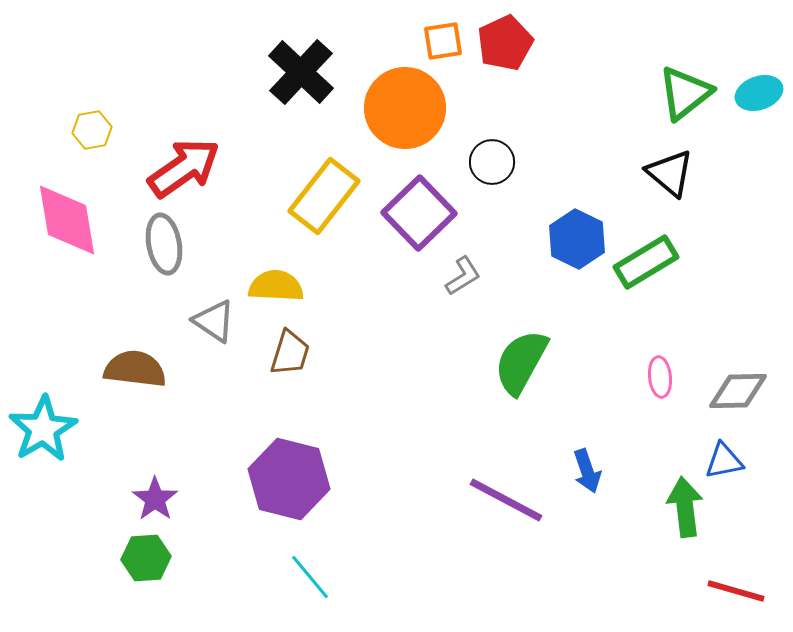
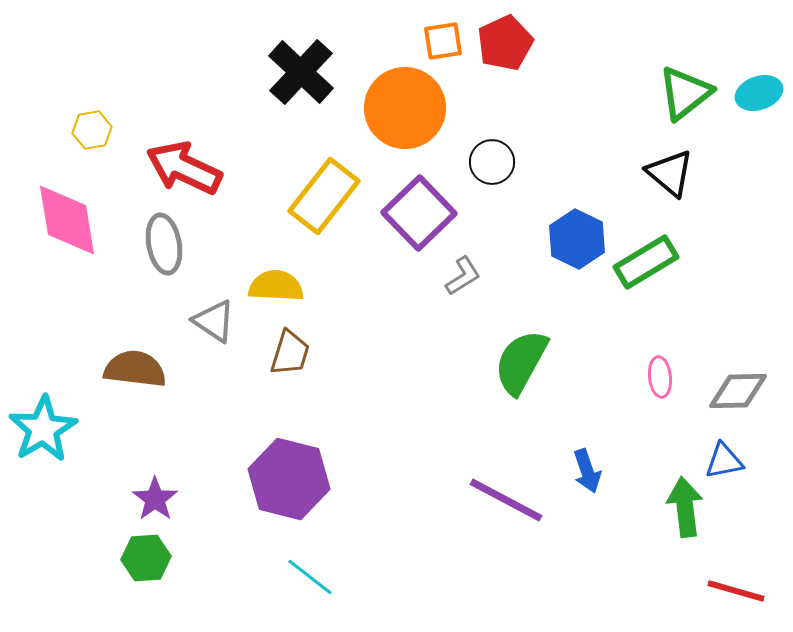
red arrow: rotated 120 degrees counterclockwise
cyan line: rotated 12 degrees counterclockwise
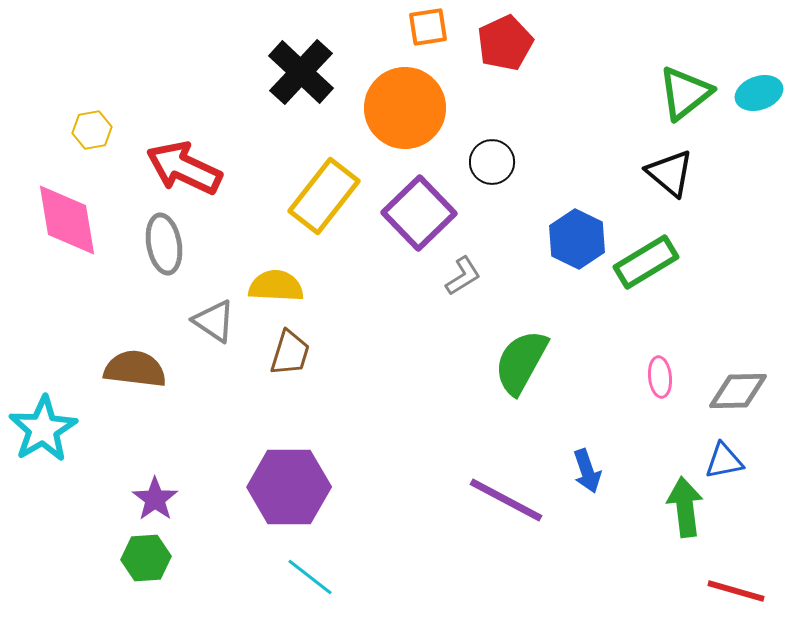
orange square: moved 15 px left, 14 px up
purple hexagon: moved 8 px down; rotated 14 degrees counterclockwise
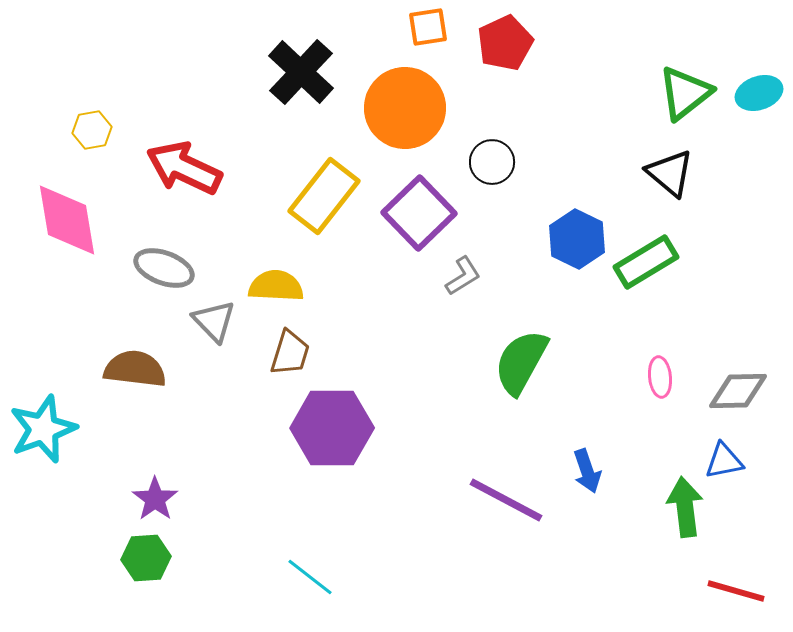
gray ellipse: moved 24 px down; rotated 60 degrees counterclockwise
gray triangle: rotated 12 degrees clockwise
cyan star: rotated 10 degrees clockwise
purple hexagon: moved 43 px right, 59 px up
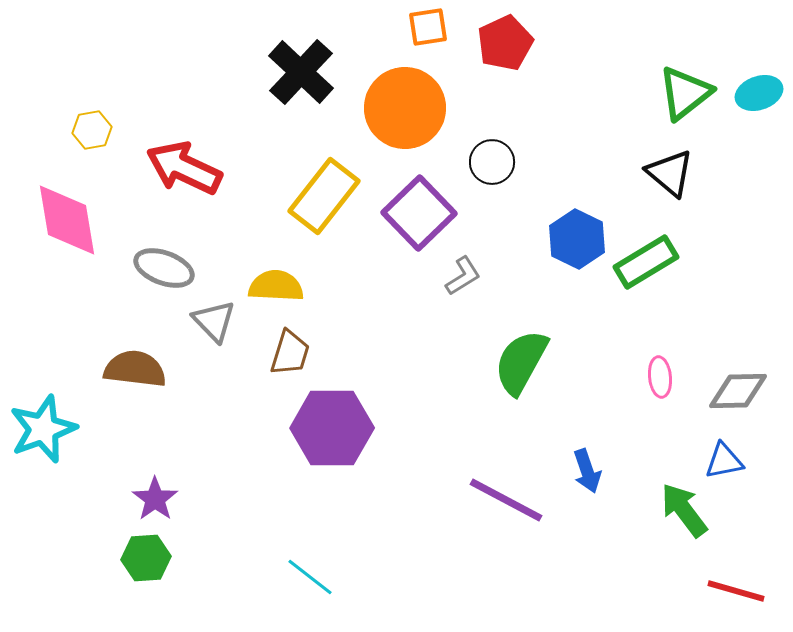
green arrow: moved 1 px left, 3 px down; rotated 30 degrees counterclockwise
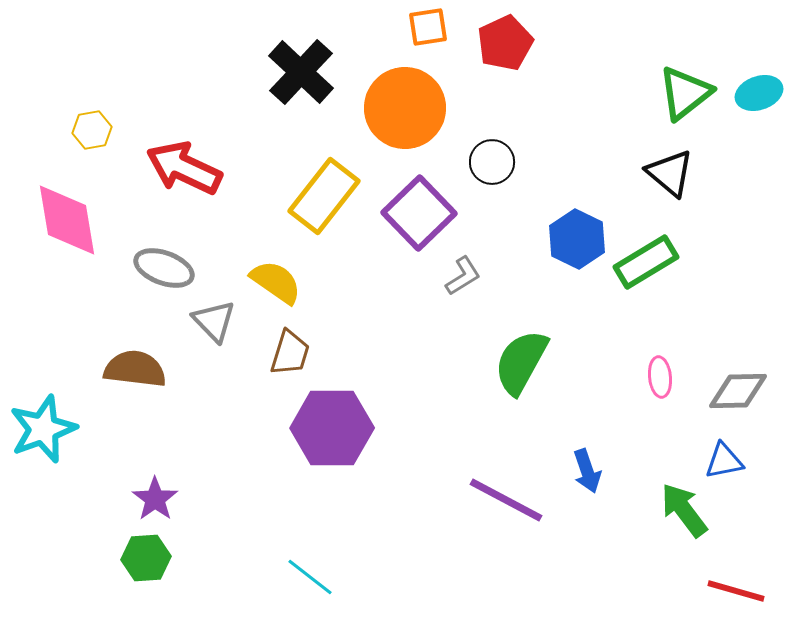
yellow semicircle: moved 4 px up; rotated 32 degrees clockwise
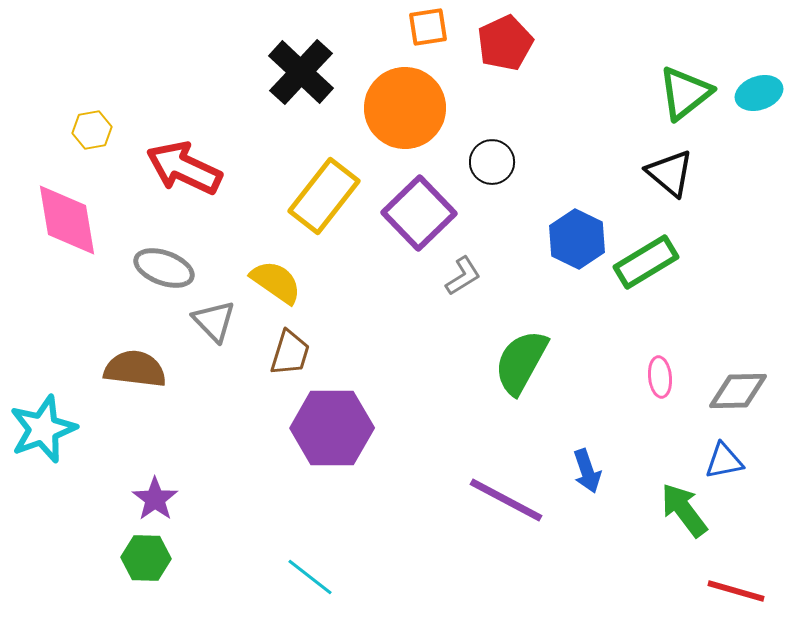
green hexagon: rotated 6 degrees clockwise
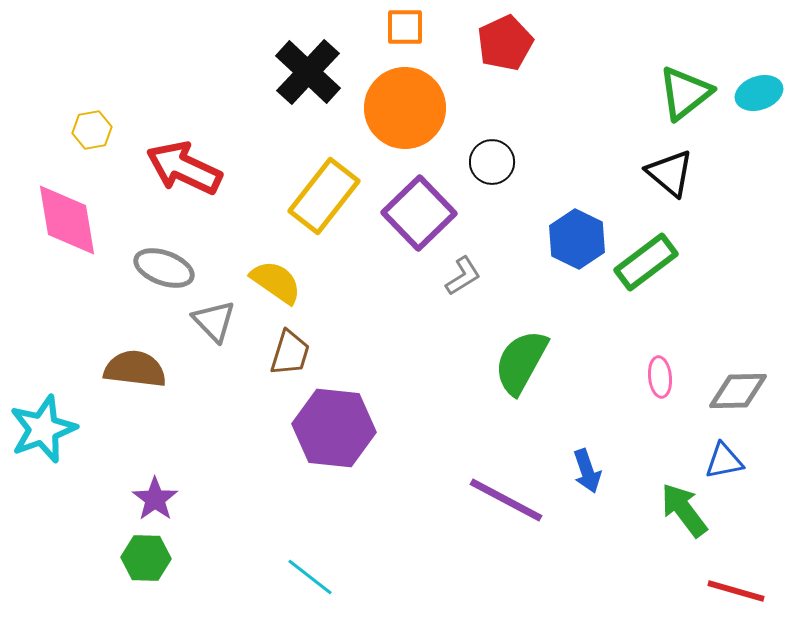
orange square: moved 23 px left; rotated 9 degrees clockwise
black cross: moved 7 px right
green rectangle: rotated 6 degrees counterclockwise
purple hexagon: moved 2 px right; rotated 6 degrees clockwise
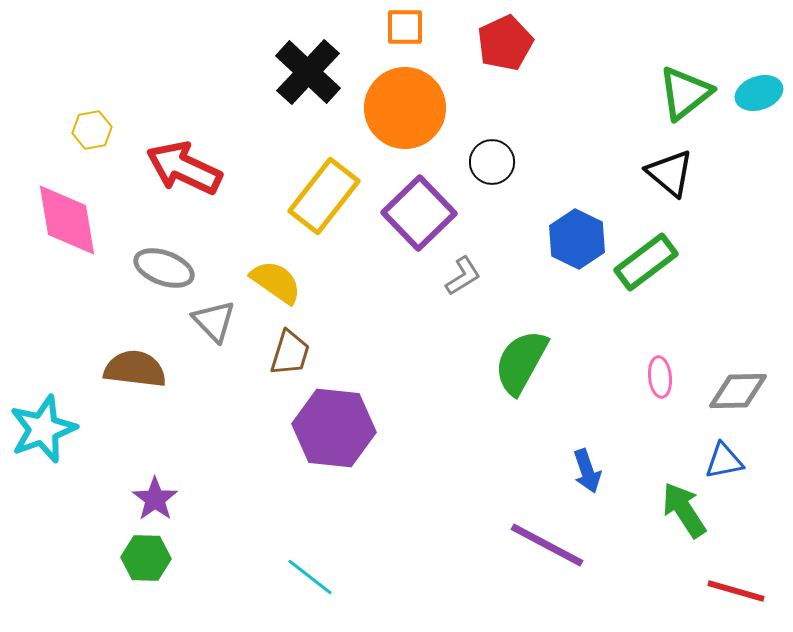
purple line: moved 41 px right, 45 px down
green arrow: rotated 4 degrees clockwise
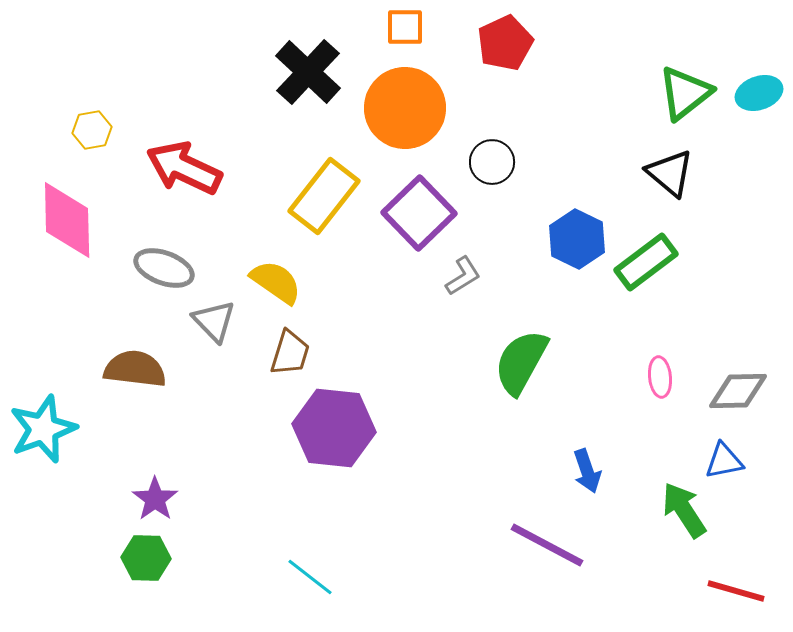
pink diamond: rotated 8 degrees clockwise
